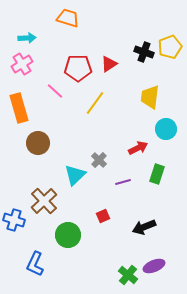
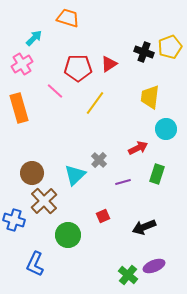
cyan arrow: moved 7 px right; rotated 42 degrees counterclockwise
brown circle: moved 6 px left, 30 px down
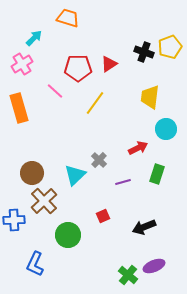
blue cross: rotated 20 degrees counterclockwise
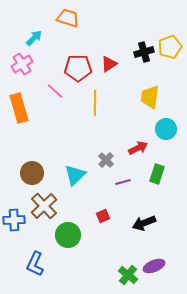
black cross: rotated 36 degrees counterclockwise
yellow line: rotated 35 degrees counterclockwise
gray cross: moved 7 px right
brown cross: moved 5 px down
black arrow: moved 4 px up
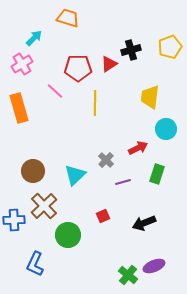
black cross: moved 13 px left, 2 px up
brown circle: moved 1 px right, 2 px up
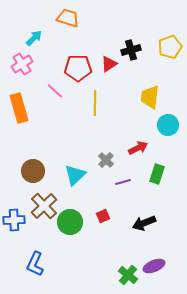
cyan circle: moved 2 px right, 4 px up
green circle: moved 2 px right, 13 px up
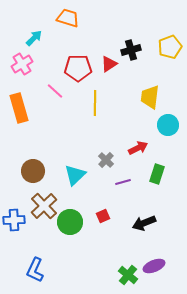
blue L-shape: moved 6 px down
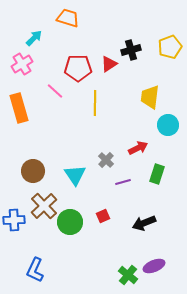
cyan triangle: rotated 20 degrees counterclockwise
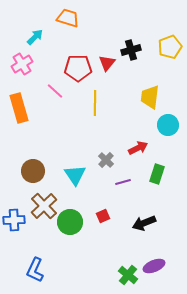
cyan arrow: moved 1 px right, 1 px up
red triangle: moved 2 px left, 1 px up; rotated 18 degrees counterclockwise
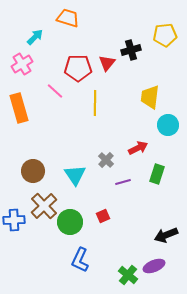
yellow pentagon: moved 5 px left, 12 px up; rotated 15 degrees clockwise
black arrow: moved 22 px right, 12 px down
blue L-shape: moved 45 px right, 10 px up
